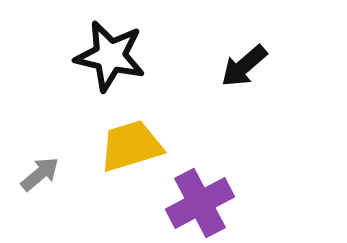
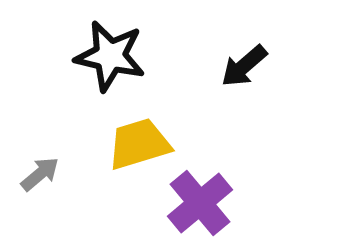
yellow trapezoid: moved 8 px right, 2 px up
purple cross: rotated 12 degrees counterclockwise
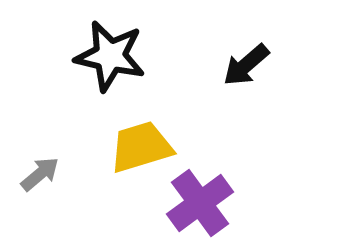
black arrow: moved 2 px right, 1 px up
yellow trapezoid: moved 2 px right, 3 px down
purple cross: rotated 4 degrees clockwise
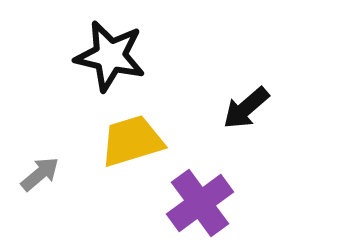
black arrow: moved 43 px down
yellow trapezoid: moved 9 px left, 6 px up
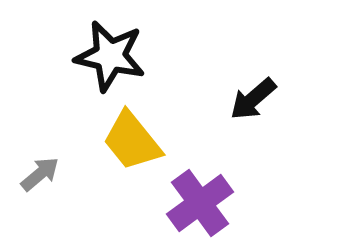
black arrow: moved 7 px right, 9 px up
yellow trapezoid: rotated 112 degrees counterclockwise
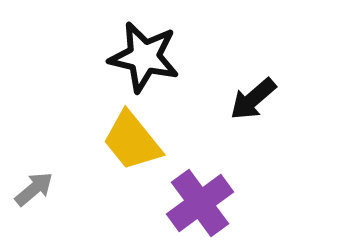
black star: moved 34 px right, 1 px down
gray arrow: moved 6 px left, 15 px down
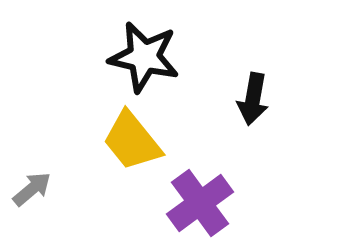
black arrow: rotated 39 degrees counterclockwise
gray arrow: moved 2 px left
